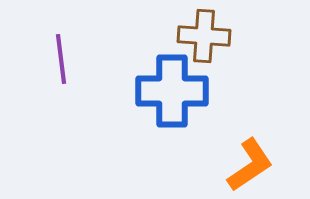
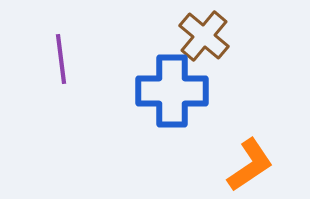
brown cross: rotated 36 degrees clockwise
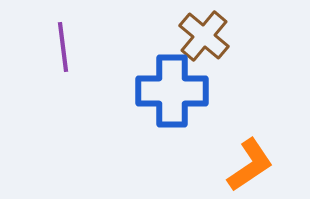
purple line: moved 2 px right, 12 px up
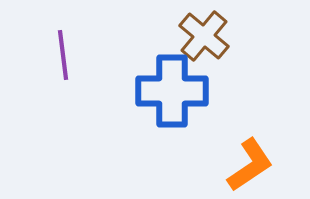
purple line: moved 8 px down
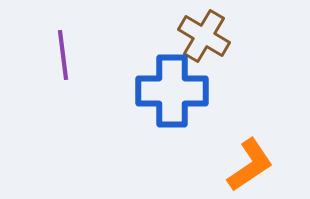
brown cross: rotated 9 degrees counterclockwise
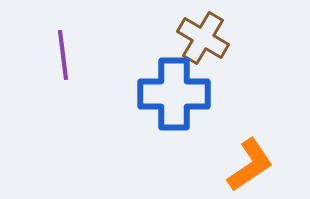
brown cross: moved 1 px left, 2 px down
blue cross: moved 2 px right, 3 px down
